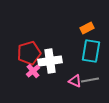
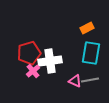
cyan rectangle: moved 2 px down
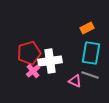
gray line: moved 5 px up; rotated 30 degrees clockwise
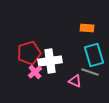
orange rectangle: rotated 32 degrees clockwise
cyan rectangle: moved 3 px right, 2 px down; rotated 25 degrees counterclockwise
pink cross: moved 2 px right, 1 px down
gray line: moved 3 px up
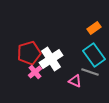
orange rectangle: moved 7 px right; rotated 40 degrees counterclockwise
cyan rectangle: rotated 20 degrees counterclockwise
white cross: moved 1 px right, 2 px up; rotated 25 degrees counterclockwise
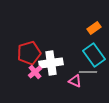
white cross: moved 4 px down; rotated 25 degrees clockwise
gray line: moved 2 px left; rotated 18 degrees counterclockwise
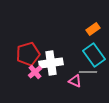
orange rectangle: moved 1 px left, 1 px down
red pentagon: moved 1 px left, 1 px down
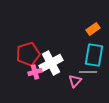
cyan rectangle: rotated 45 degrees clockwise
white cross: rotated 20 degrees counterclockwise
pink cross: rotated 24 degrees clockwise
pink triangle: rotated 48 degrees clockwise
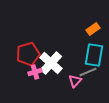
white cross: rotated 20 degrees counterclockwise
gray line: rotated 24 degrees counterclockwise
